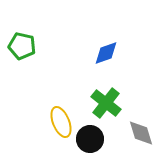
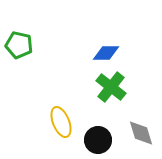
green pentagon: moved 3 px left, 1 px up
blue diamond: rotated 20 degrees clockwise
green cross: moved 5 px right, 16 px up
black circle: moved 8 px right, 1 px down
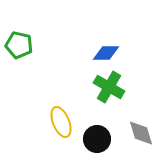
green cross: moved 2 px left; rotated 8 degrees counterclockwise
black circle: moved 1 px left, 1 px up
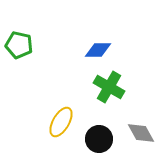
blue diamond: moved 8 px left, 3 px up
yellow ellipse: rotated 52 degrees clockwise
gray diamond: rotated 12 degrees counterclockwise
black circle: moved 2 px right
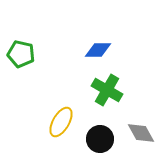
green pentagon: moved 2 px right, 9 px down
green cross: moved 2 px left, 3 px down
black circle: moved 1 px right
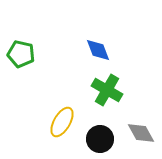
blue diamond: rotated 68 degrees clockwise
yellow ellipse: moved 1 px right
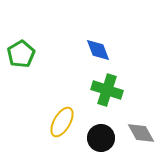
green pentagon: rotated 28 degrees clockwise
green cross: rotated 12 degrees counterclockwise
black circle: moved 1 px right, 1 px up
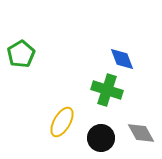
blue diamond: moved 24 px right, 9 px down
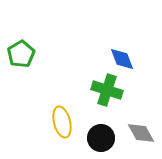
yellow ellipse: rotated 44 degrees counterclockwise
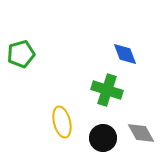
green pentagon: rotated 16 degrees clockwise
blue diamond: moved 3 px right, 5 px up
black circle: moved 2 px right
